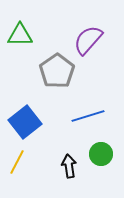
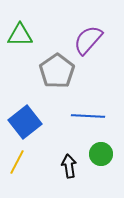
blue line: rotated 20 degrees clockwise
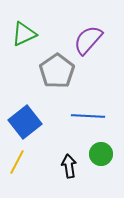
green triangle: moved 4 px right, 1 px up; rotated 24 degrees counterclockwise
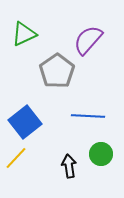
yellow line: moved 1 px left, 4 px up; rotated 15 degrees clockwise
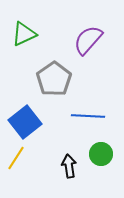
gray pentagon: moved 3 px left, 8 px down
yellow line: rotated 10 degrees counterclockwise
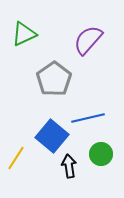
blue line: moved 2 px down; rotated 16 degrees counterclockwise
blue square: moved 27 px right, 14 px down; rotated 12 degrees counterclockwise
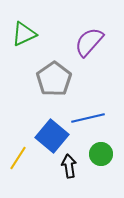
purple semicircle: moved 1 px right, 2 px down
yellow line: moved 2 px right
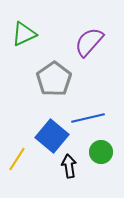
green circle: moved 2 px up
yellow line: moved 1 px left, 1 px down
